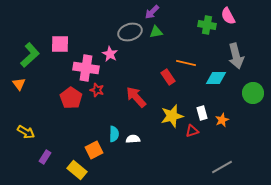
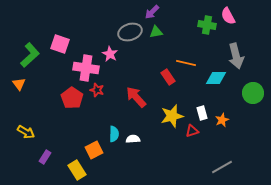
pink square: rotated 18 degrees clockwise
red pentagon: moved 1 px right
yellow rectangle: rotated 18 degrees clockwise
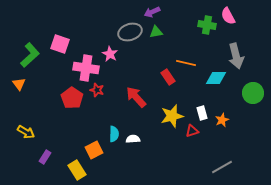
purple arrow: rotated 21 degrees clockwise
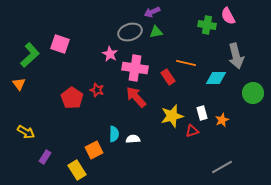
pink cross: moved 49 px right
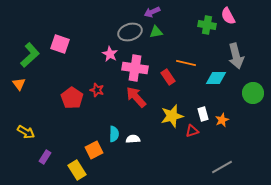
white rectangle: moved 1 px right, 1 px down
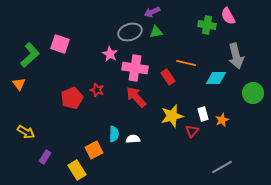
red pentagon: rotated 15 degrees clockwise
red triangle: rotated 32 degrees counterclockwise
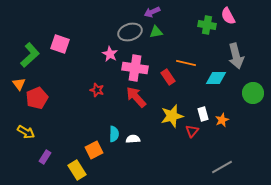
red pentagon: moved 35 px left
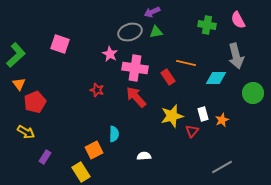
pink semicircle: moved 10 px right, 4 px down
green L-shape: moved 14 px left
red pentagon: moved 2 px left, 4 px down
white semicircle: moved 11 px right, 17 px down
yellow rectangle: moved 4 px right, 2 px down
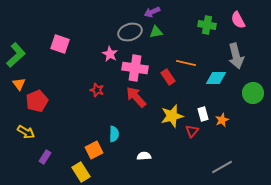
red pentagon: moved 2 px right, 1 px up
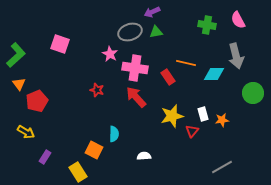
cyan diamond: moved 2 px left, 4 px up
orange star: rotated 16 degrees clockwise
orange square: rotated 36 degrees counterclockwise
yellow rectangle: moved 3 px left
